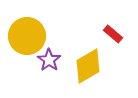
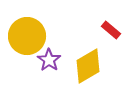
red rectangle: moved 2 px left, 4 px up
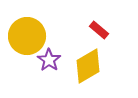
red rectangle: moved 12 px left
